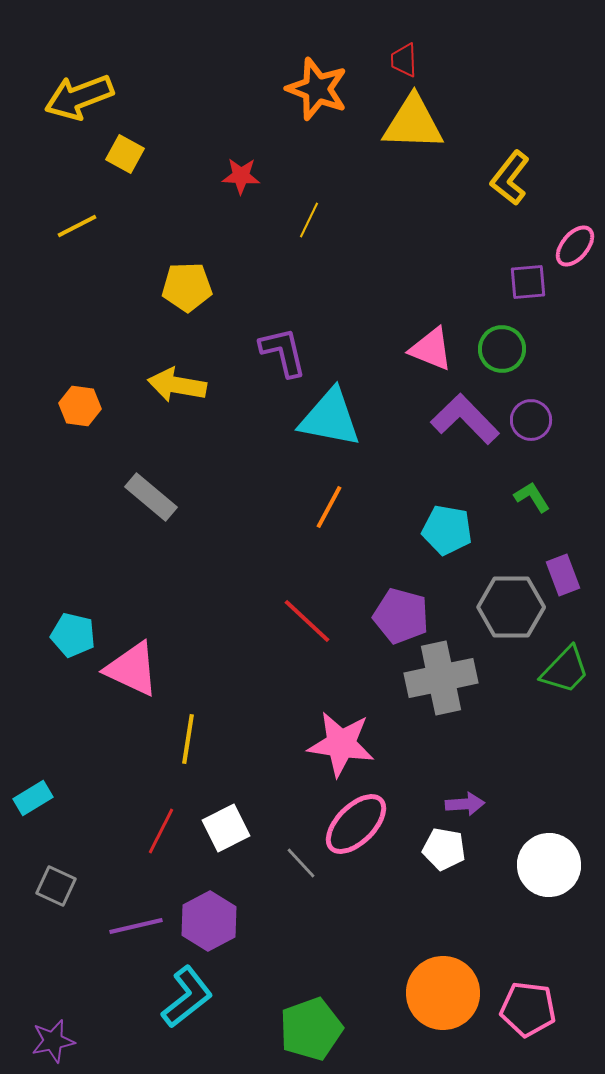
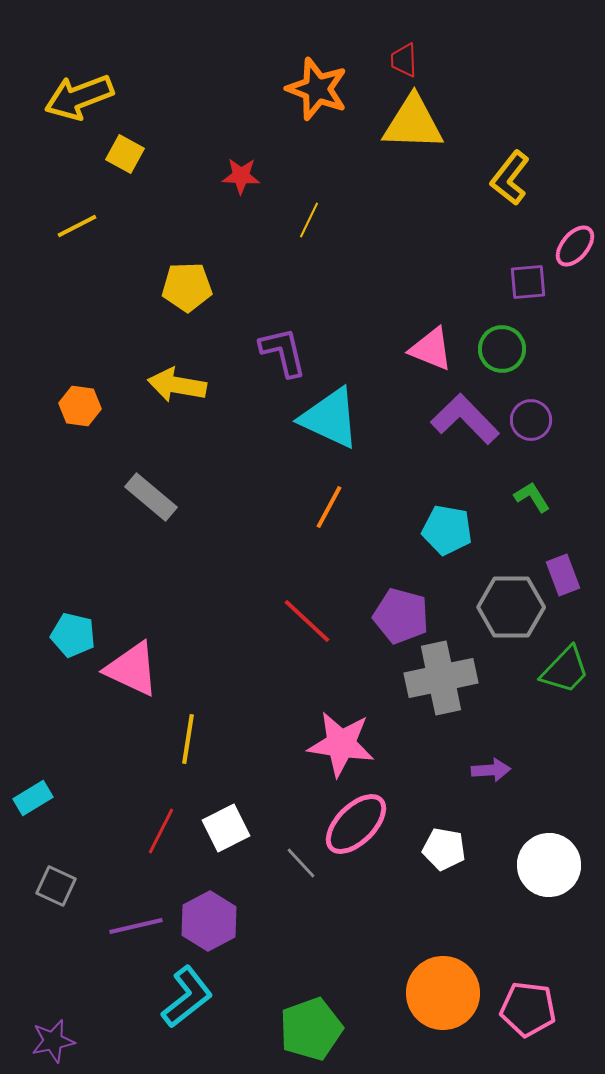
cyan triangle at (330, 418): rotated 14 degrees clockwise
purple arrow at (465, 804): moved 26 px right, 34 px up
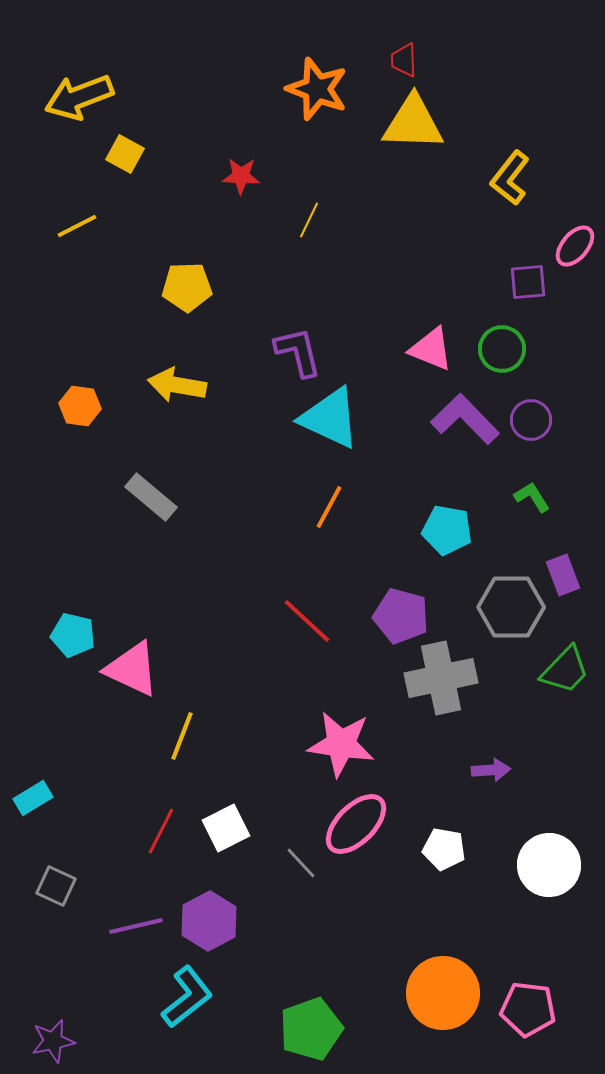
purple L-shape at (283, 352): moved 15 px right
yellow line at (188, 739): moved 6 px left, 3 px up; rotated 12 degrees clockwise
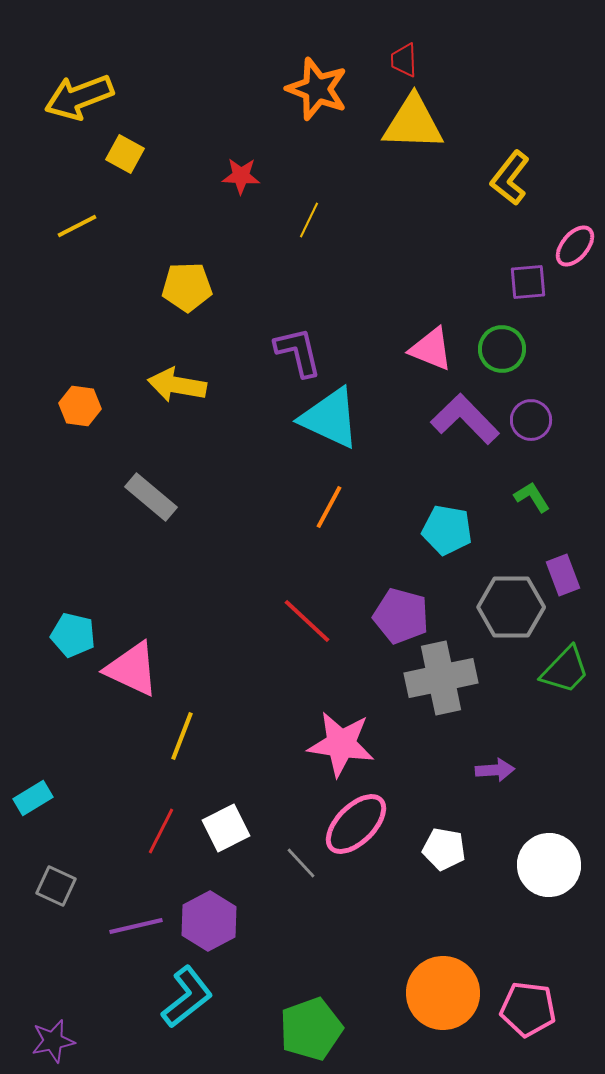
purple arrow at (491, 770): moved 4 px right
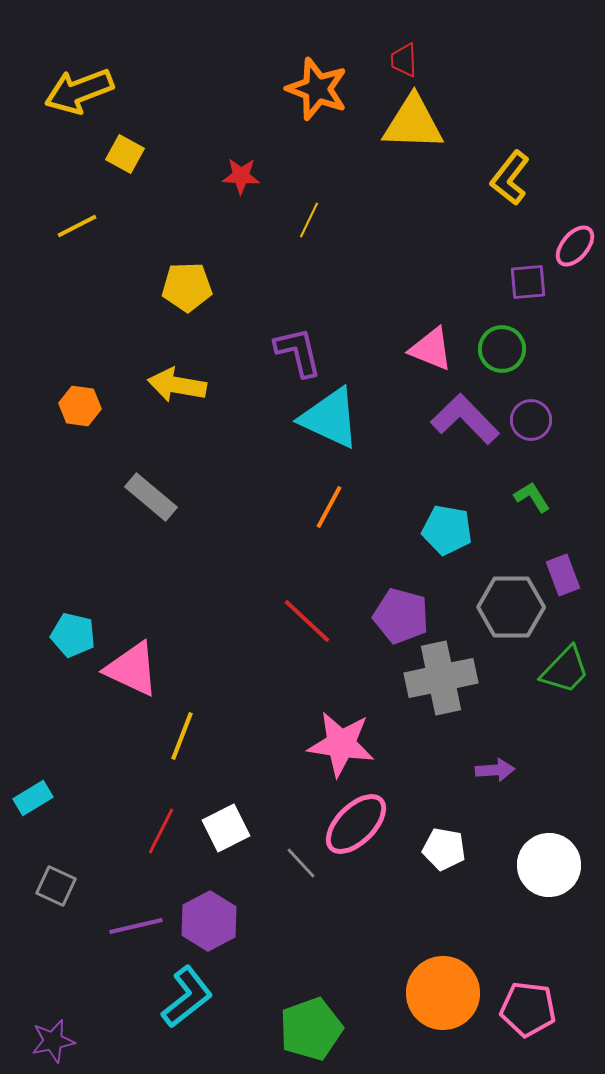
yellow arrow at (79, 97): moved 6 px up
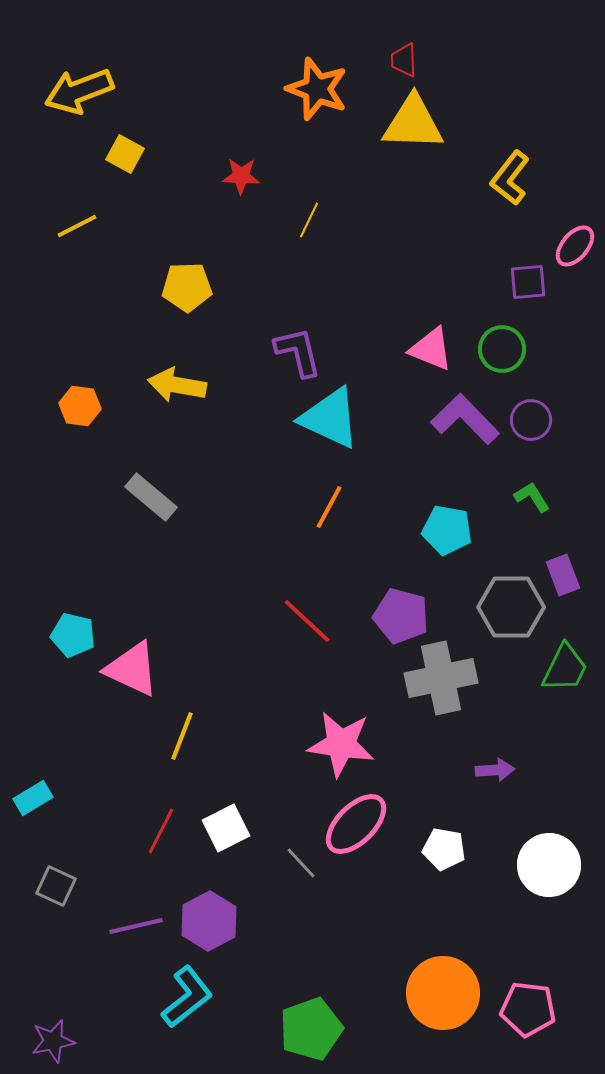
green trapezoid at (565, 670): moved 2 px up; rotated 18 degrees counterclockwise
